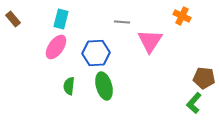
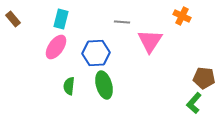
green ellipse: moved 1 px up
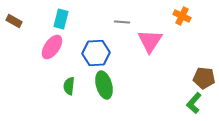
brown rectangle: moved 1 px right, 2 px down; rotated 21 degrees counterclockwise
pink ellipse: moved 4 px left
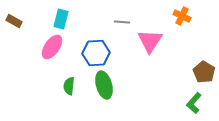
brown pentagon: moved 6 px up; rotated 25 degrees clockwise
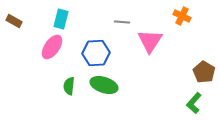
green ellipse: rotated 56 degrees counterclockwise
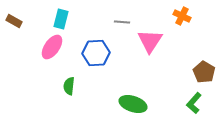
green ellipse: moved 29 px right, 19 px down
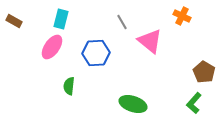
gray line: rotated 56 degrees clockwise
pink triangle: rotated 24 degrees counterclockwise
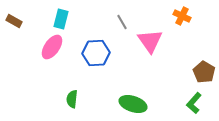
pink triangle: rotated 16 degrees clockwise
green semicircle: moved 3 px right, 13 px down
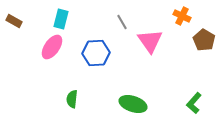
brown pentagon: moved 32 px up
